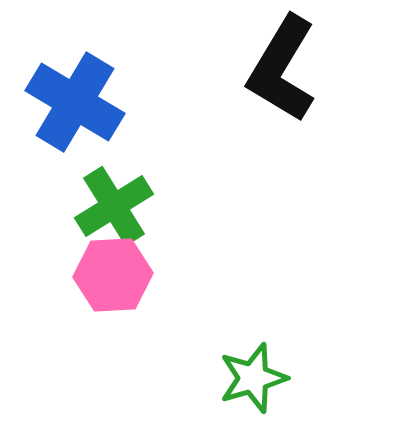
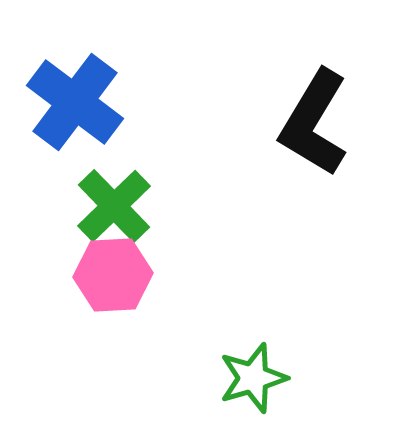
black L-shape: moved 32 px right, 54 px down
blue cross: rotated 6 degrees clockwise
green cross: rotated 12 degrees counterclockwise
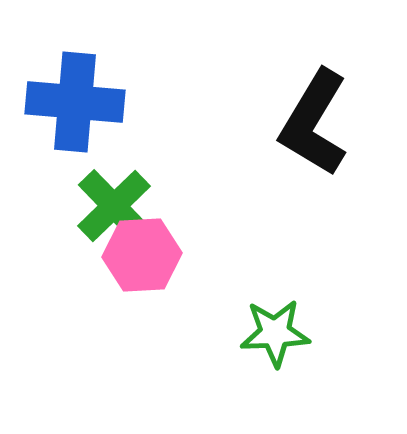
blue cross: rotated 32 degrees counterclockwise
pink hexagon: moved 29 px right, 20 px up
green star: moved 22 px right, 45 px up; rotated 14 degrees clockwise
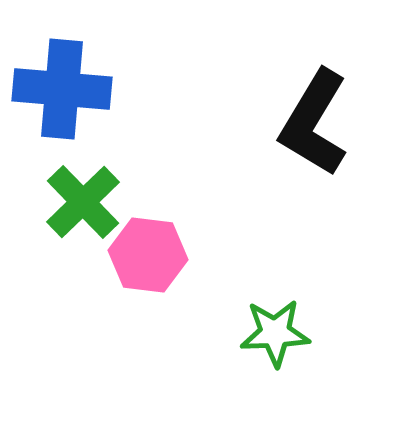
blue cross: moved 13 px left, 13 px up
green cross: moved 31 px left, 4 px up
pink hexagon: moved 6 px right; rotated 10 degrees clockwise
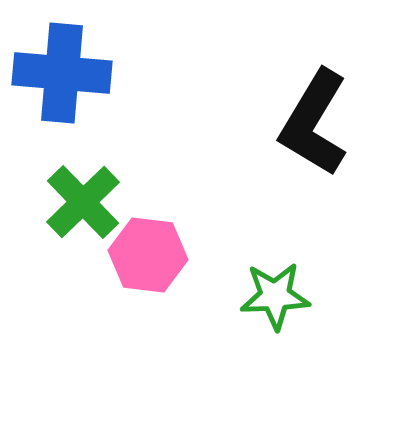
blue cross: moved 16 px up
green star: moved 37 px up
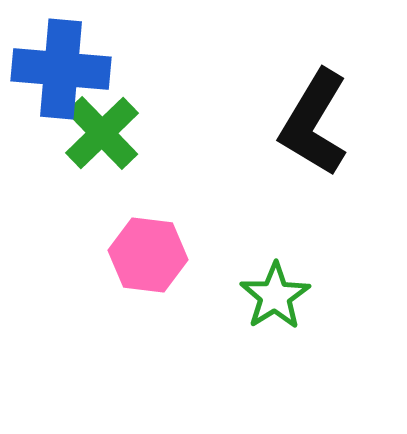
blue cross: moved 1 px left, 4 px up
green cross: moved 19 px right, 69 px up
green star: rotated 30 degrees counterclockwise
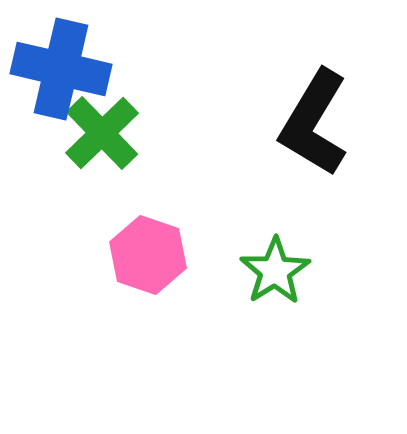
blue cross: rotated 8 degrees clockwise
pink hexagon: rotated 12 degrees clockwise
green star: moved 25 px up
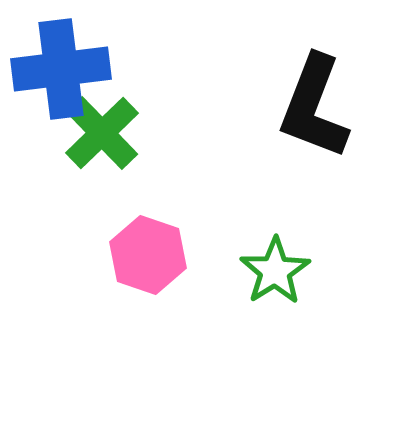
blue cross: rotated 20 degrees counterclockwise
black L-shape: moved 16 px up; rotated 10 degrees counterclockwise
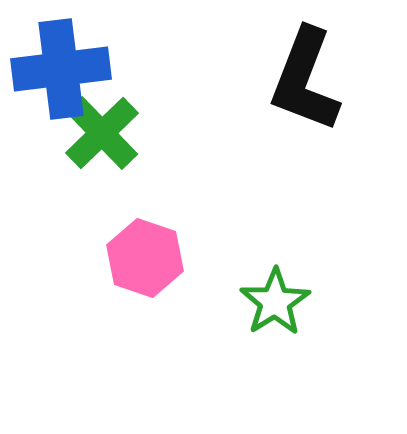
black L-shape: moved 9 px left, 27 px up
pink hexagon: moved 3 px left, 3 px down
green star: moved 31 px down
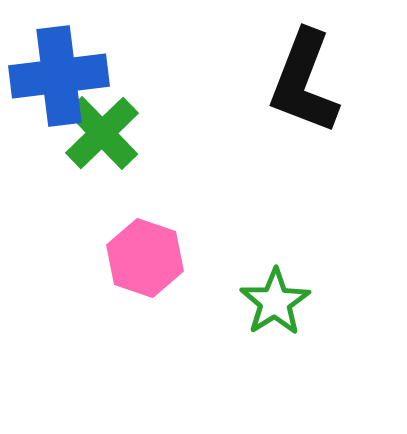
blue cross: moved 2 px left, 7 px down
black L-shape: moved 1 px left, 2 px down
